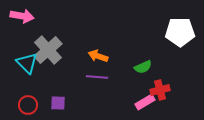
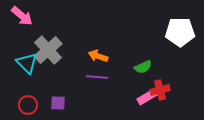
pink arrow: rotated 30 degrees clockwise
pink rectangle: moved 2 px right, 5 px up
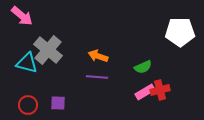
gray cross: rotated 8 degrees counterclockwise
cyan triangle: rotated 30 degrees counterclockwise
pink rectangle: moved 2 px left, 5 px up
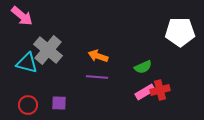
purple square: moved 1 px right
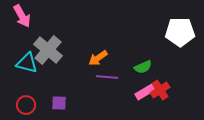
pink arrow: rotated 20 degrees clockwise
orange arrow: moved 2 px down; rotated 54 degrees counterclockwise
purple line: moved 10 px right
red cross: rotated 18 degrees counterclockwise
red circle: moved 2 px left
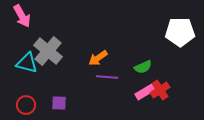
gray cross: moved 1 px down
